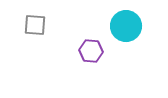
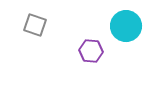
gray square: rotated 15 degrees clockwise
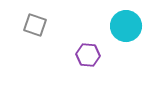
purple hexagon: moved 3 px left, 4 px down
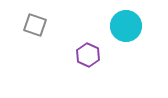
purple hexagon: rotated 20 degrees clockwise
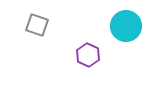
gray square: moved 2 px right
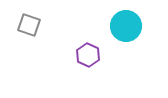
gray square: moved 8 px left
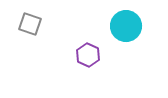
gray square: moved 1 px right, 1 px up
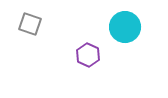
cyan circle: moved 1 px left, 1 px down
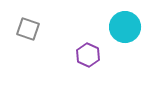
gray square: moved 2 px left, 5 px down
